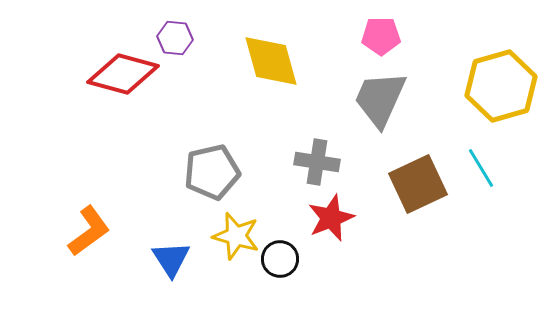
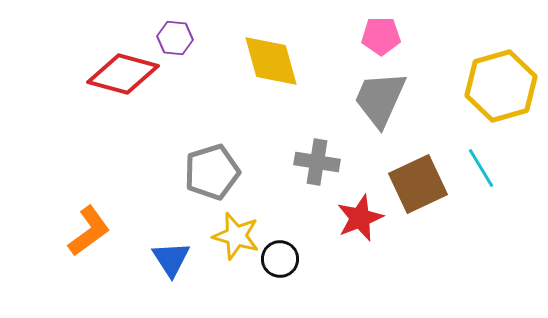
gray pentagon: rotated 4 degrees counterclockwise
red star: moved 29 px right
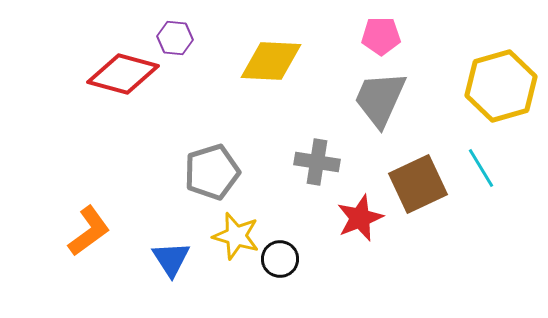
yellow diamond: rotated 72 degrees counterclockwise
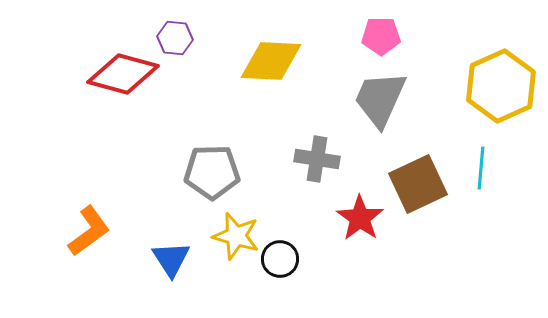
yellow hexagon: rotated 8 degrees counterclockwise
gray cross: moved 3 px up
cyan line: rotated 36 degrees clockwise
gray pentagon: rotated 16 degrees clockwise
red star: rotated 15 degrees counterclockwise
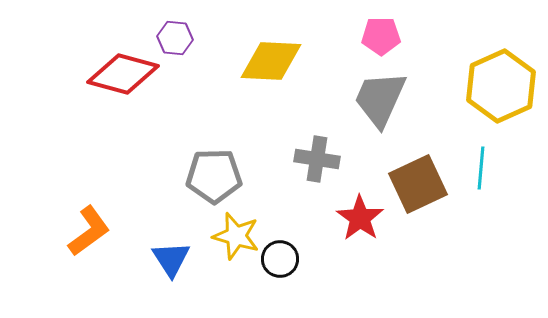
gray pentagon: moved 2 px right, 4 px down
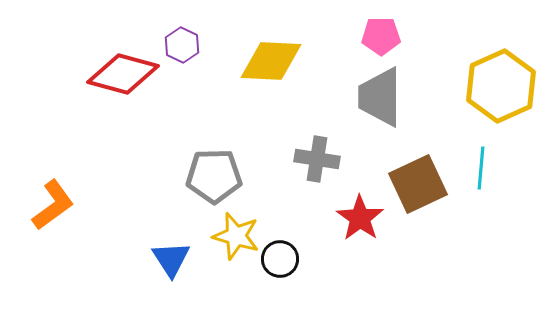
purple hexagon: moved 7 px right, 7 px down; rotated 20 degrees clockwise
gray trapezoid: moved 2 px up; rotated 24 degrees counterclockwise
orange L-shape: moved 36 px left, 26 px up
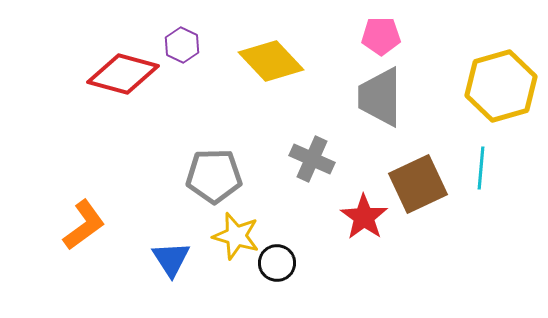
yellow diamond: rotated 44 degrees clockwise
yellow hexagon: rotated 8 degrees clockwise
gray cross: moved 5 px left; rotated 15 degrees clockwise
orange L-shape: moved 31 px right, 20 px down
red star: moved 4 px right, 1 px up
black circle: moved 3 px left, 4 px down
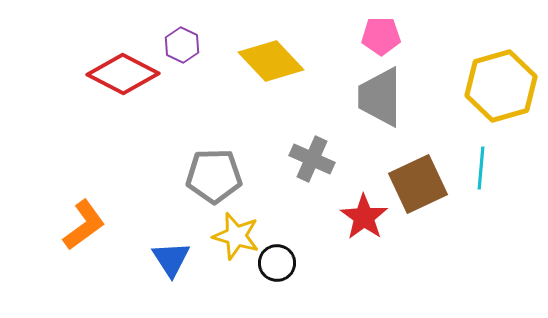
red diamond: rotated 12 degrees clockwise
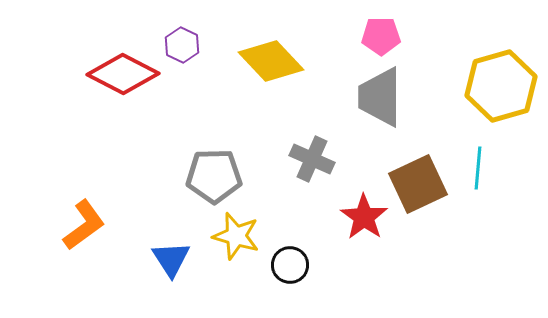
cyan line: moved 3 px left
black circle: moved 13 px right, 2 px down
